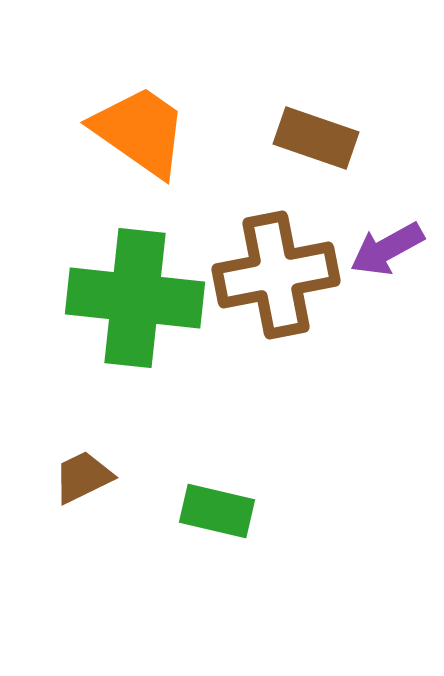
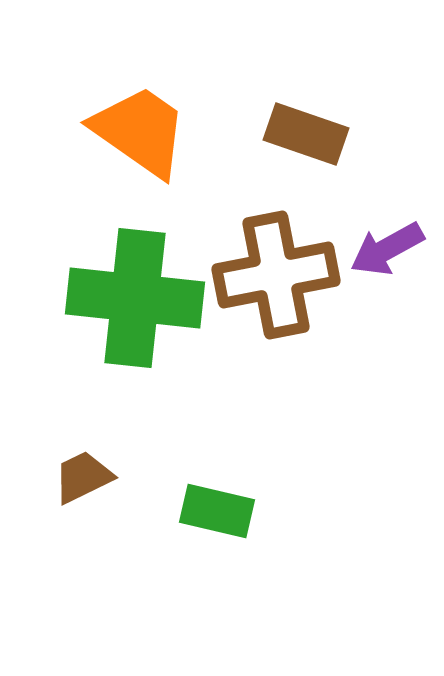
brown rectangle: moved 10 px left, 4 px up
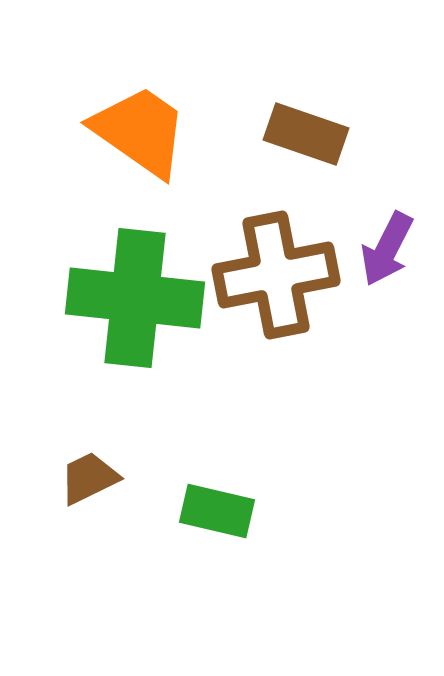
purple arrow: rotated 34 degrees counterclockwise
brown trapezoid: moved 6 px right, 1 px down
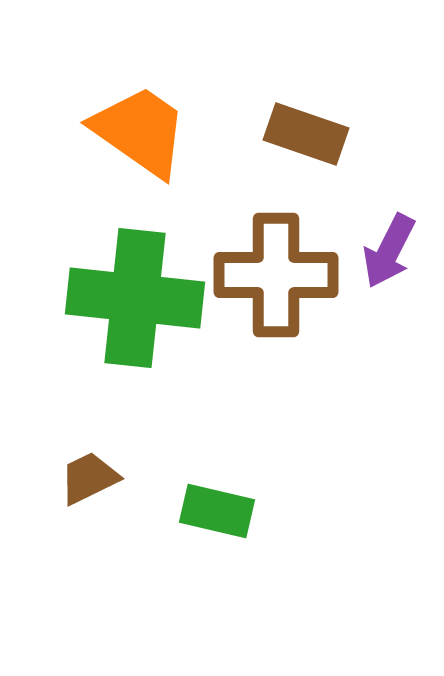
purple arrow: moved 2 px right, 2 px down
brown cross: rotated 11 degrees clockwise
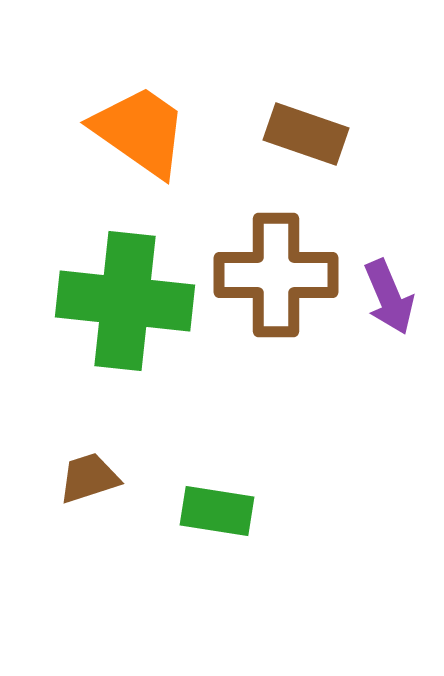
purple arrow: moved 46 px down; rotated 50 degrees counterclockwise
green cross: moved 10 px left, 3 px down
brown trapezoid: rotated 8 degrees clockwise
green rectangle: rotated 4 degrees counterclockwise
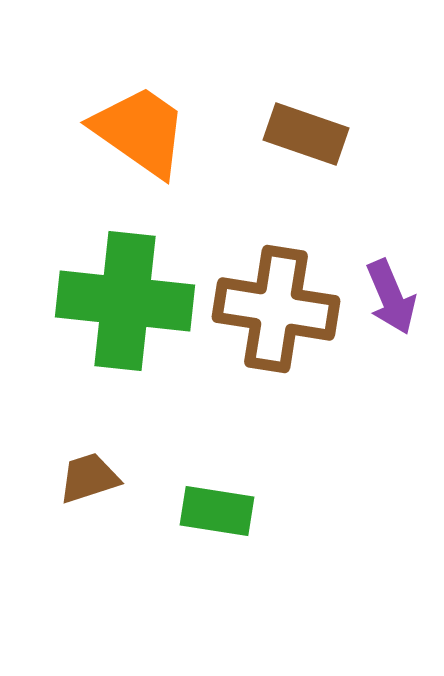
brown cross: moved 34 px down; rotated 9 degrees clockwise
purple arrow: moved 2 px right
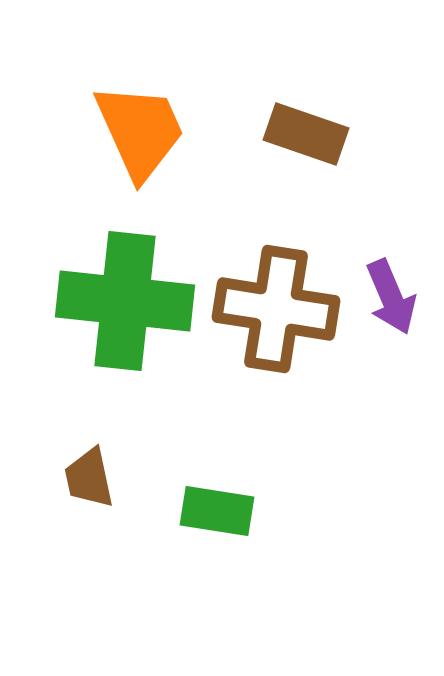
orange trapezoid: rotated 31 degrees clockwise
brown trapezoid: rotated 84 degrees counterclockwise
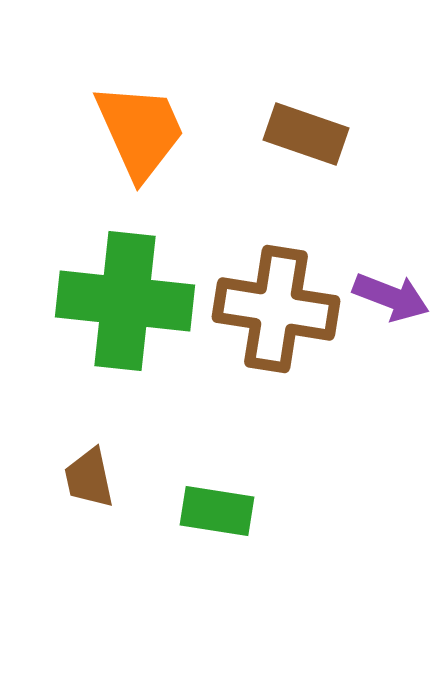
purple arrow: rotated 46 degrees counterclockwise
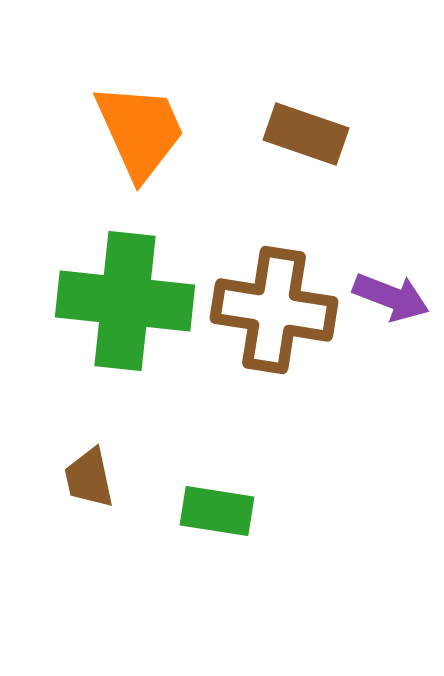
brown cross: moved 2 px left, 1 px down
